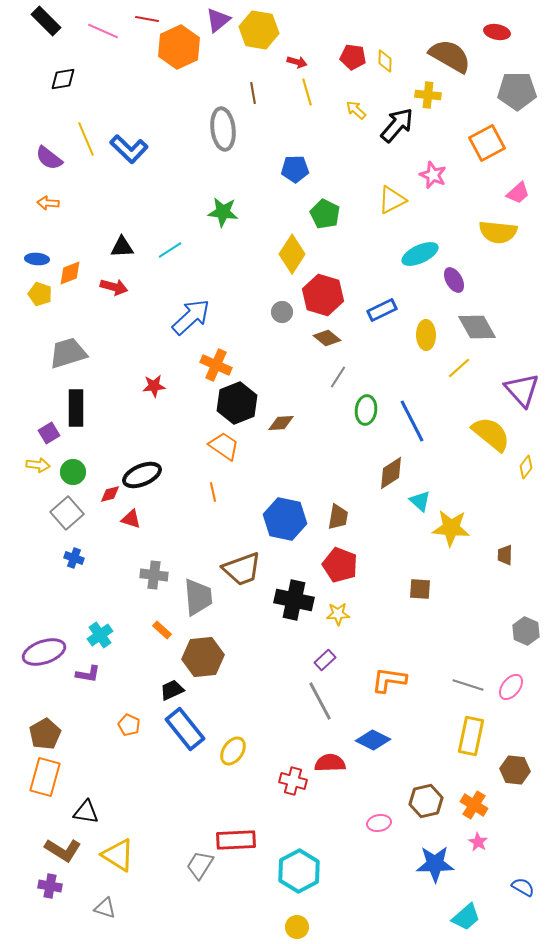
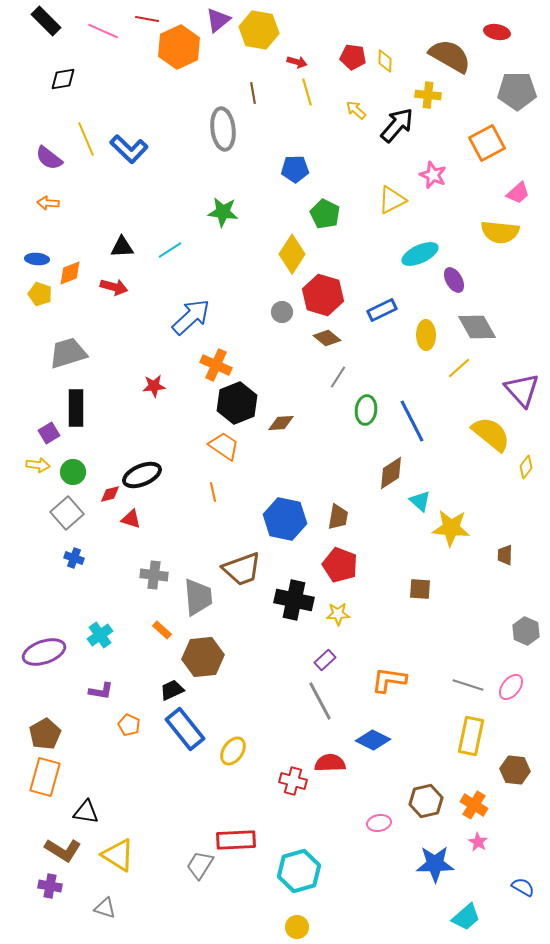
yellow semicircle at (498, 232): moved 2 px right
purple L-shape at (88, 674): moved 13 px right, 17 px down
cyan hexagon at (299, 871): rotated 12 degrees clockwise
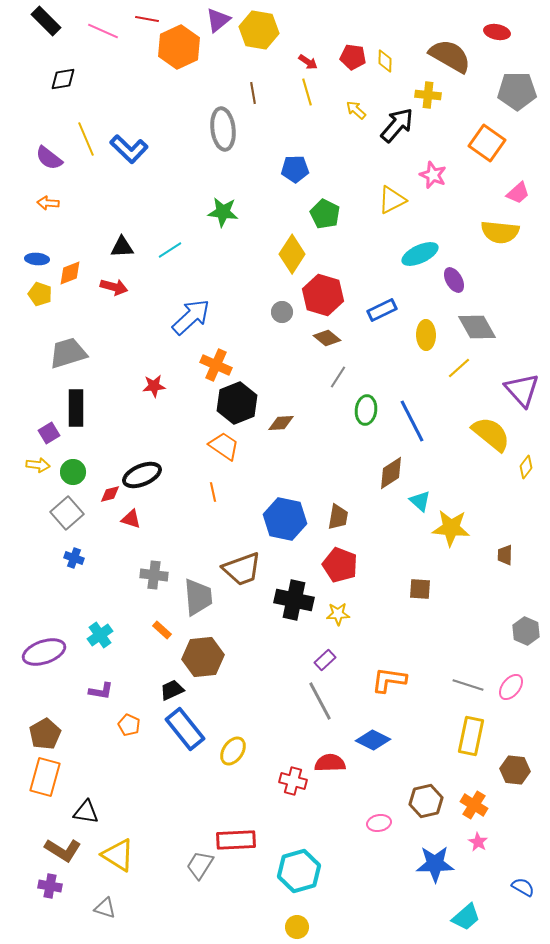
red arrow at (297, 62): moved 11 px right; rotated 18 degrees clockwise
orange square at (487, 143): rotated 27 degrees counterclockwise
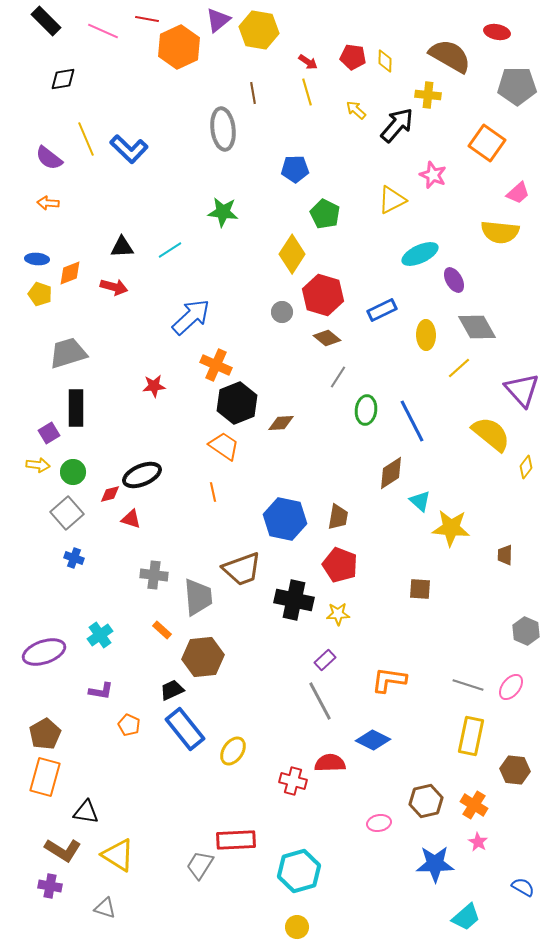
gray pentagon at (517, 91): moved 5 px up
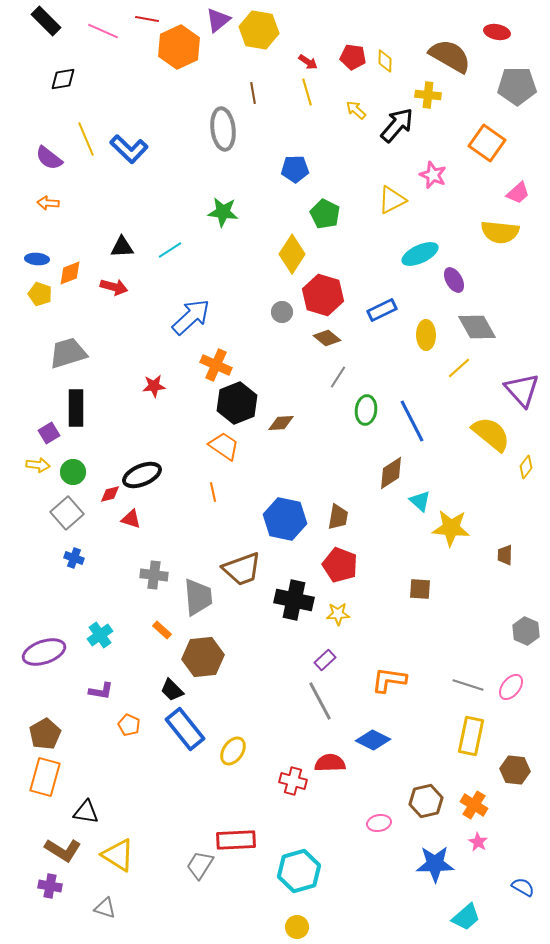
black trapezoid at (172, 690): rotated 110 degrees counterclockwise
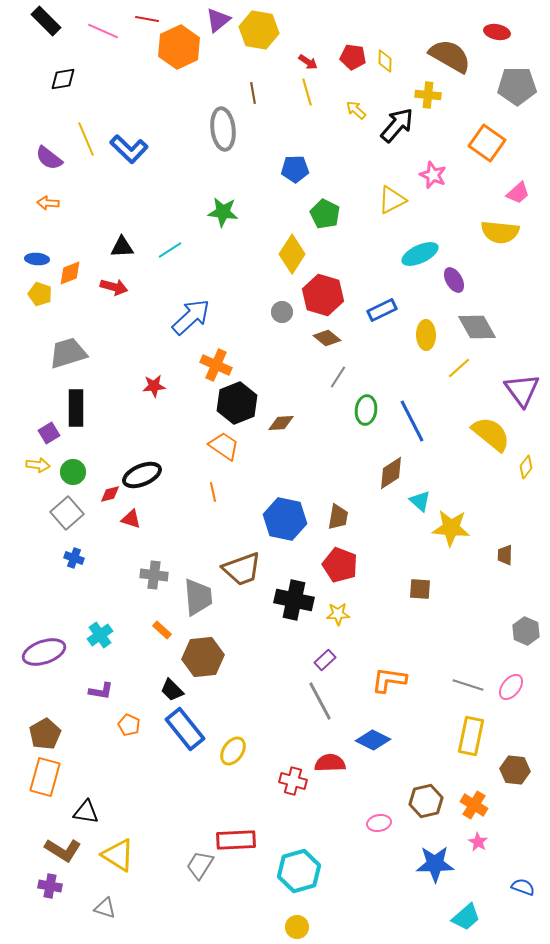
purple triangle at (522, 390): rotated 6 degrees clockwise
blue semicircle at (523, 887): rotated 10 degrees counterclockwise
